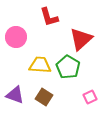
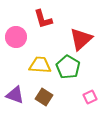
red L-shape: moved 6 px left, 2 px down
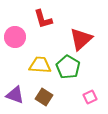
pink circle: moved 1 px left
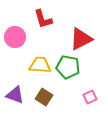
red triangle: rotated 15 degrees clockwise
green pentagon: rotated 20 degrees counterclockwise
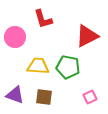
red triangle: moved 6 px right, 3 px up
yellow trapezoid: moved 2 px left, 1 px down
brown square: rotated 24 degrees counterclockwise
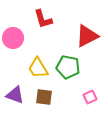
pink circle: moved 2 px left, 1 px down
yellow trapezoid: moved 2 px down; rotated 125 degrees counterclockwise
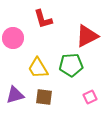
green pentagon: moved 3 px right, 2 px up; rotated 15 degrees counterclockwise
purple triangle: rotated 36 degrees counterclockwise
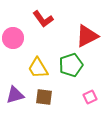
red L-shape: rotated 20 degrees counterclockwise
green pentagon: rotated 15 degrees counterclockwise
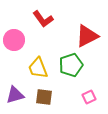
pink circle: moved 1 px right, 2 px down
yellow trapezoid: rotated 10 degrees clockwise
pink square: moved 1 px left
